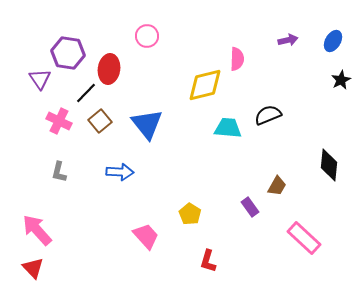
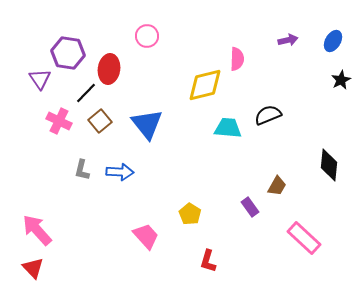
gray L-shape: moved 23 px right, 2 px up
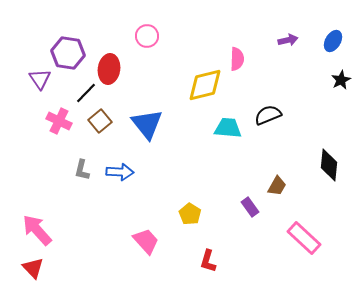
pink trapezoid: moved 5 px down
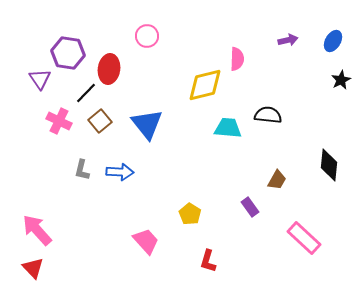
black semicircle: rotated 28 degrees clockwise
brown trapezoid: moved 6 px up
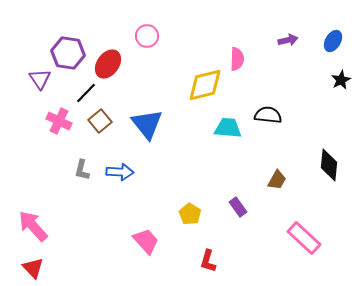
red ellipse: moved 1 px left, 5 px up; rotated 28 degrees clockwise
purple rectangle: moved 12 px left
pink arrow: moved 4 px left, 4 px up
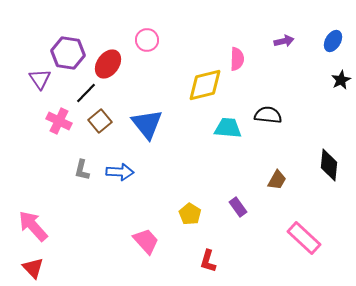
pink circle: moved 4 px down
purple arrow: moved 4 px left, 1 px down
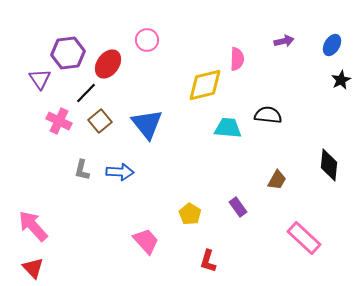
blue ellipse: moved 1 px left, 4 px down
purple hexagon: rotated 16 degrees counterclockwise
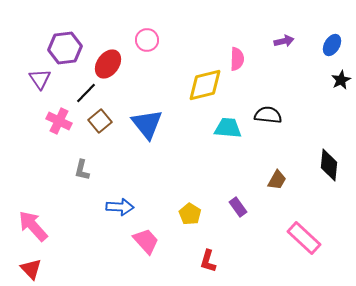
purple hexagon: moved 3 px left, 5 px up
blue arrow: moved 35 px down
red triangle: moved 2 px left, 1 px down
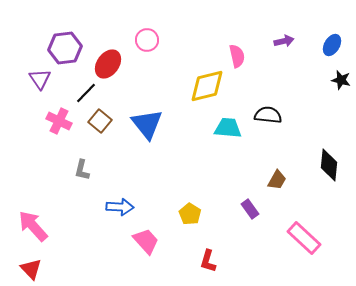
pink semicircle: moved 3 px up; rotated 15 degrees counterclockwise
black star: rotated 30 degrees counterclockwise
yellow diamond: moved 2 px right, 1 px down
brown square: rotated 10 degrees counterclockwise
purple rectangle: moved 12 px right, 2 px down
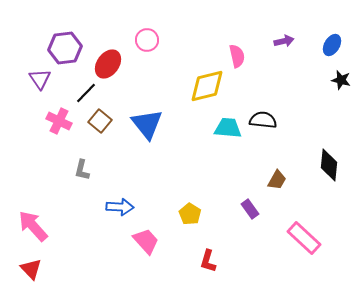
black semicircle: moved 5 px left, 5 px down
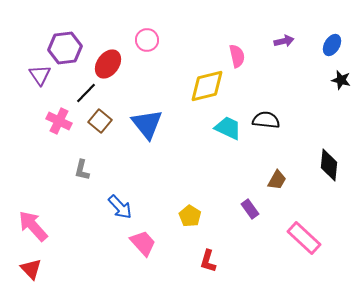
purple triangle: moved 4 px up
black semicircle: moved 3 px right
cyan trapezoid: rotated 20 degrees clockwise
blue arrow: rotated 44 degrees clockwise
yellow pentagon: moved 2 px down
pink trapezoid: moved 3 px left, 2 px down
